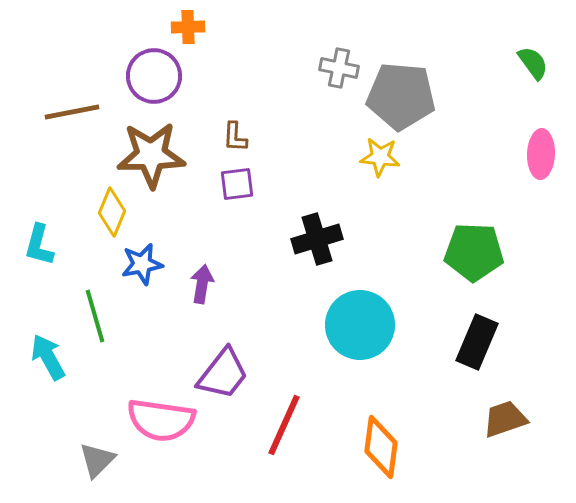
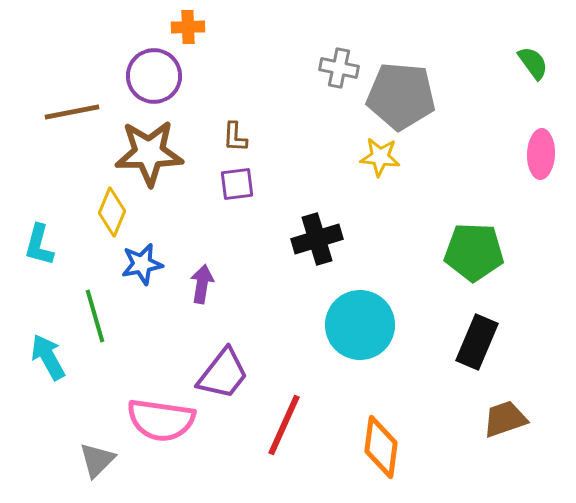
brown star: moved 2 px left, 2 px up
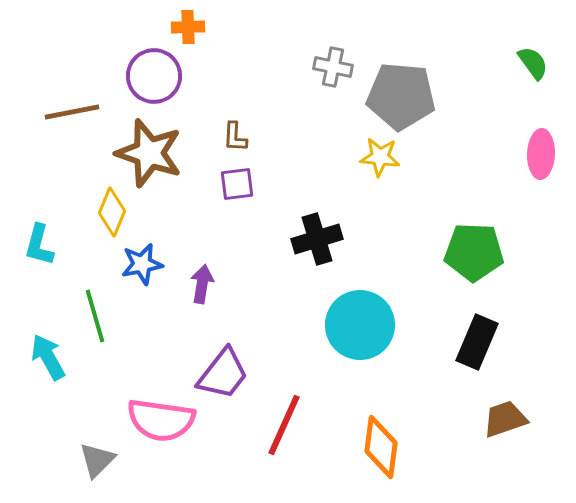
gray cross: moved 6 px left, 1 px up
brown star: rotated 20 degrees clockwise
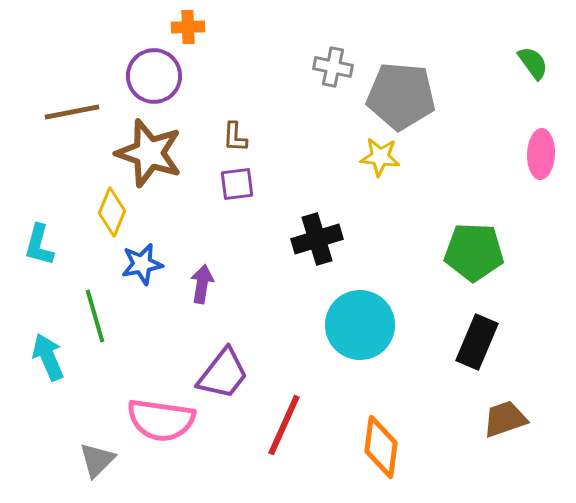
cyan arrow: rotated 6 degrees clockwise
